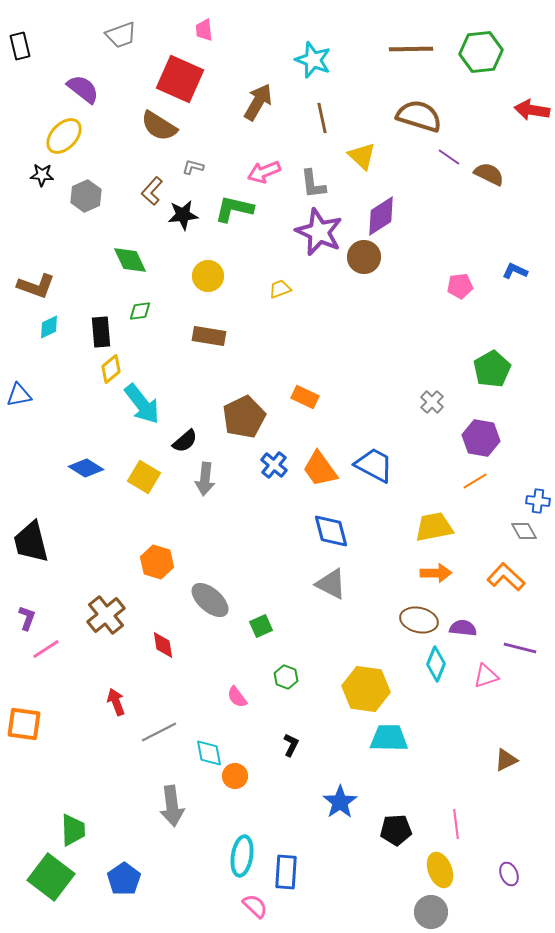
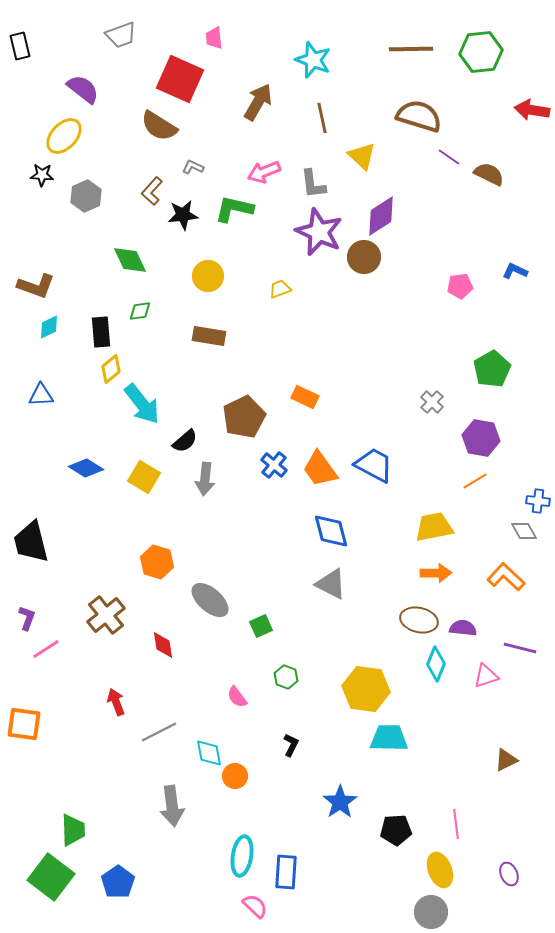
pink trapezoid at (204, 30): moved 10 px right, 8 px down
gray L-shape at (193, 167): rotated 10 degrees clockwise
blue triangle at (19, 395): moved 22 px right; rotated 8 degrees clockwise
blue pentagon at (124, 879): moved 6 px left, 3 px down
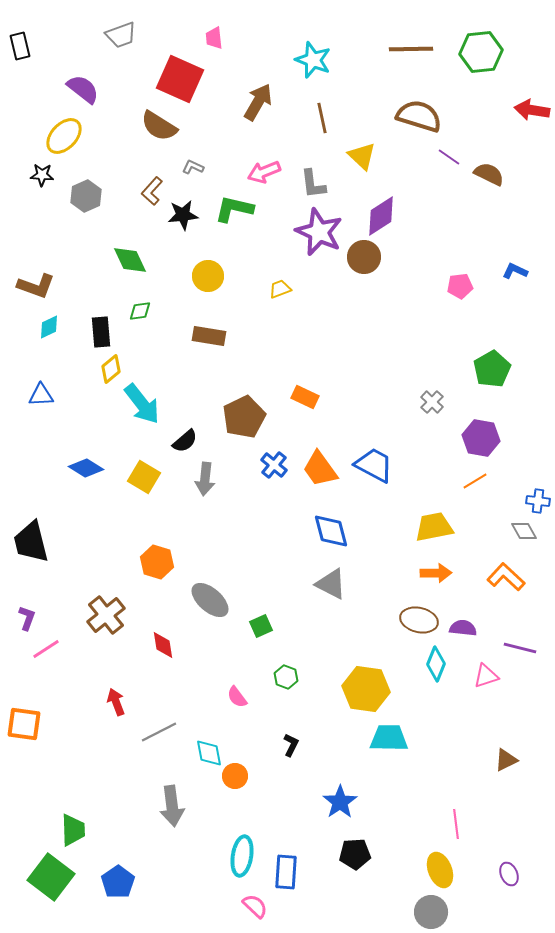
black pentagon at (396, 830): moved 41 px left, 24 px down
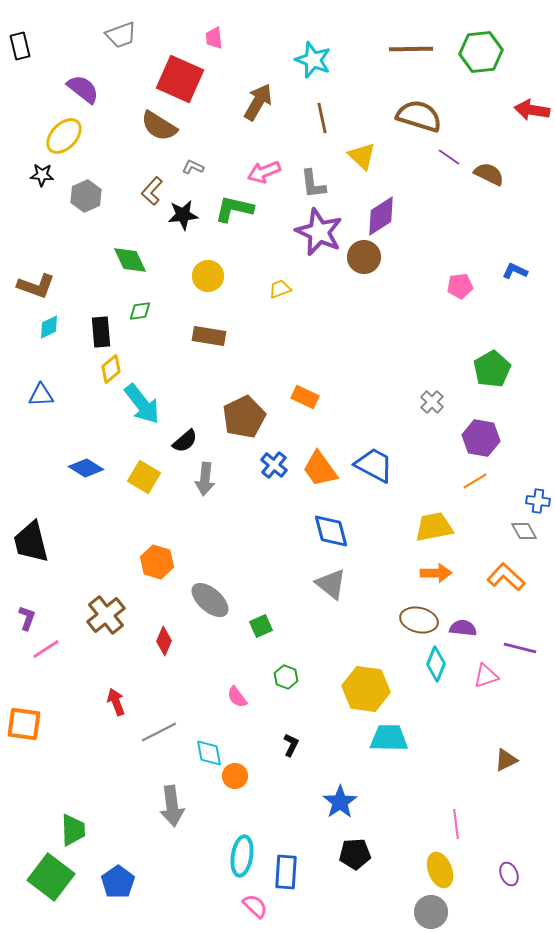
gray triangle at (331, 584): rotated 12 degrees clockwise
red diamond at (163, 645): moved 1 px right, 4 px up; rotated 32 degrees clockwise
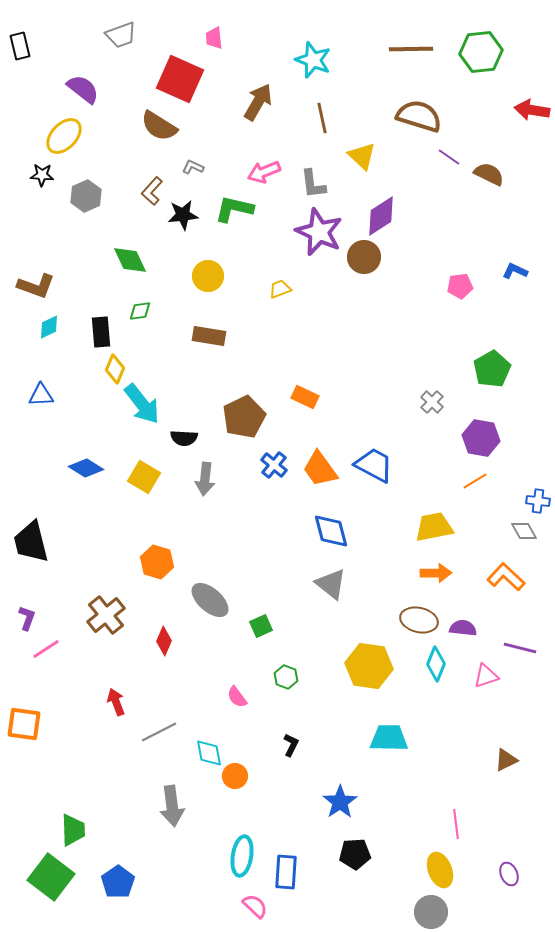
yellow diamond at (111, 369): moved 4 px right; rotated 28 degrees counterclockwise
black semicircle at (185, 441): moved 1 px left, 3 px up; rotated 44 degrees clockwise
yellow hexagon at (366, 689): moved 3 px right, 23 px up
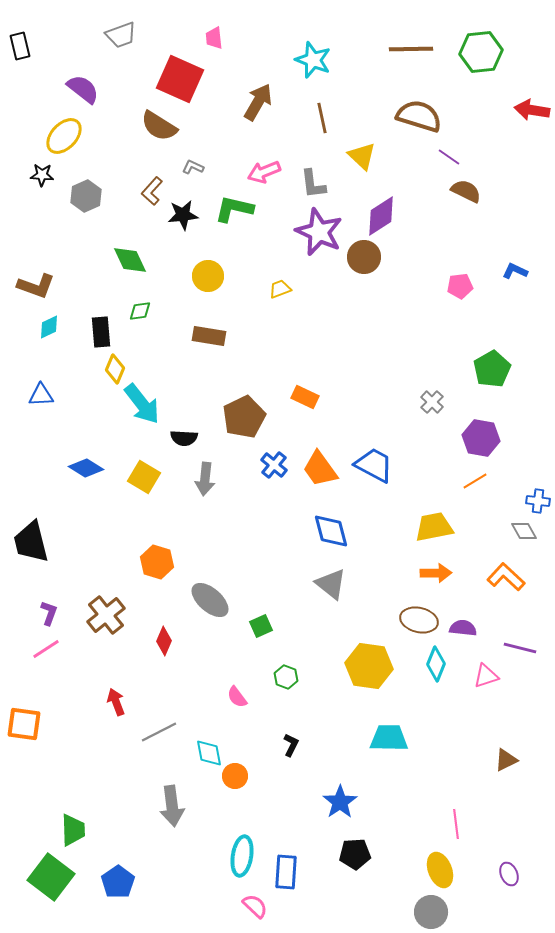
brown semicircle at (489, 174): moved 23 px left, 17 px down
purple L-shape at (27, 618): moved 22 px right, 5 px up
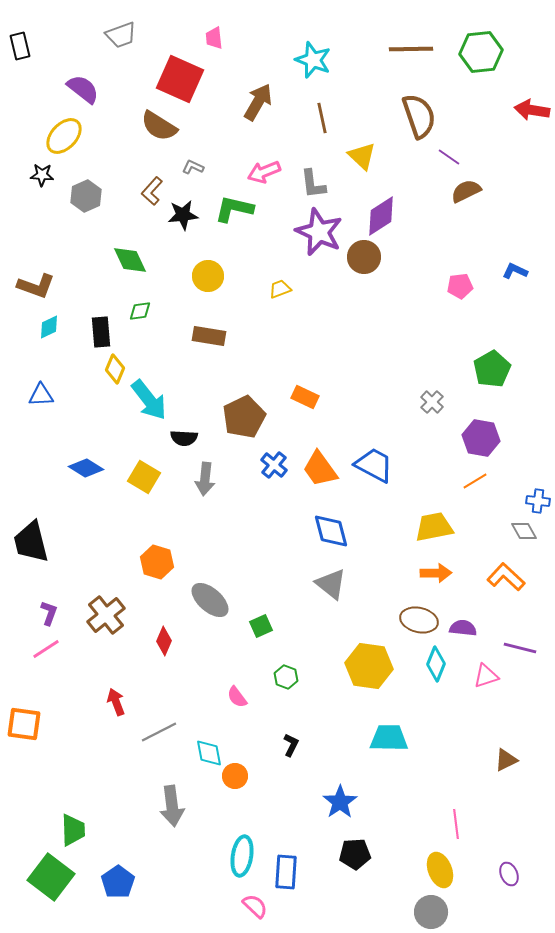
brown semicircle at (419, 116): rotated 54 degrees clockwise
brown semicircle at (466, 191): rotated 52 degrees counterclockwise
cyan arrow at (142, 404): moved 7 px right, 4 px up
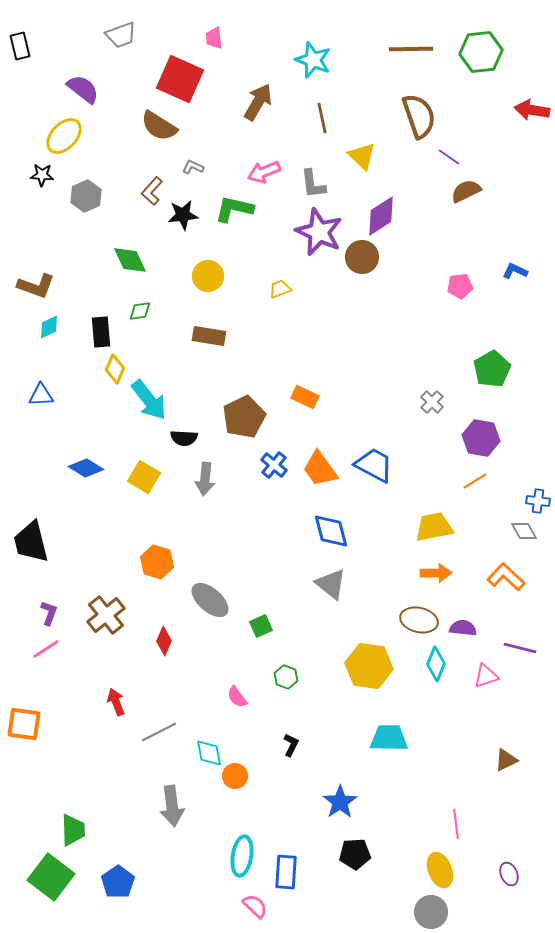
brown circle at (364, 257): moved 2 px left
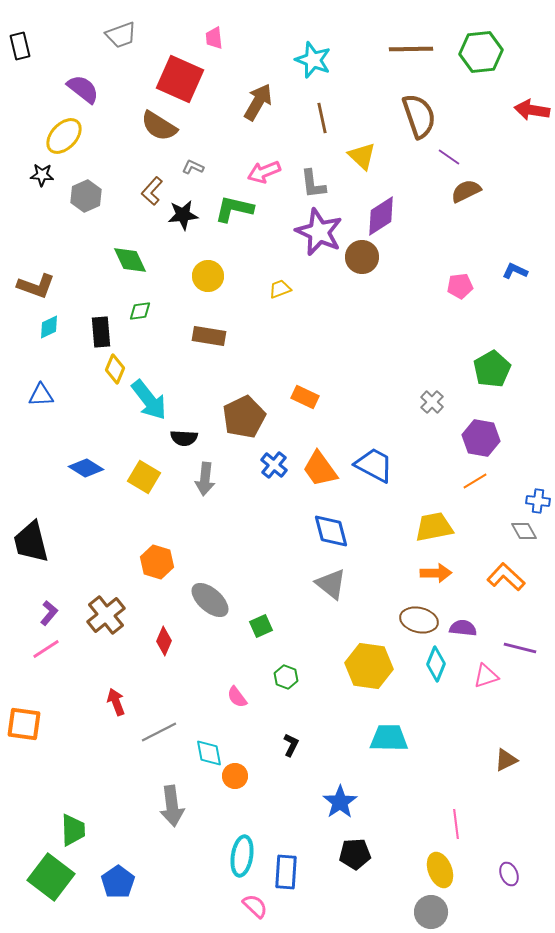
purple L-shape at (49, 613): rotated 20 degrees clockwise
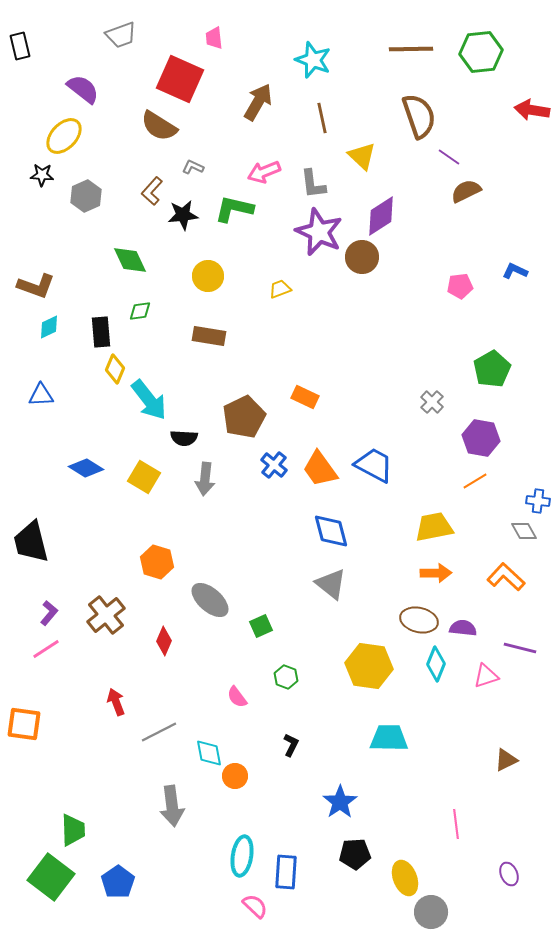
yellow ellipse at (440, 870): moved 35 px left, 8 px down
